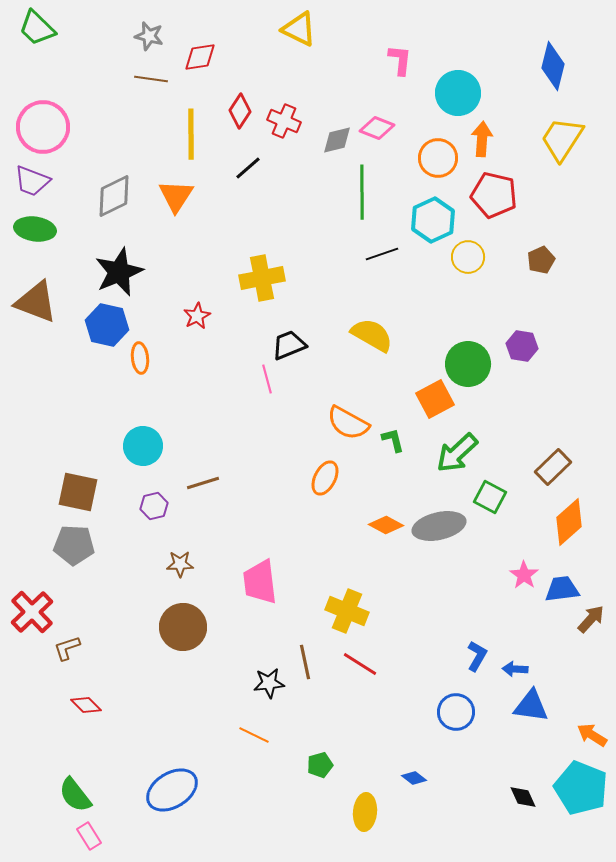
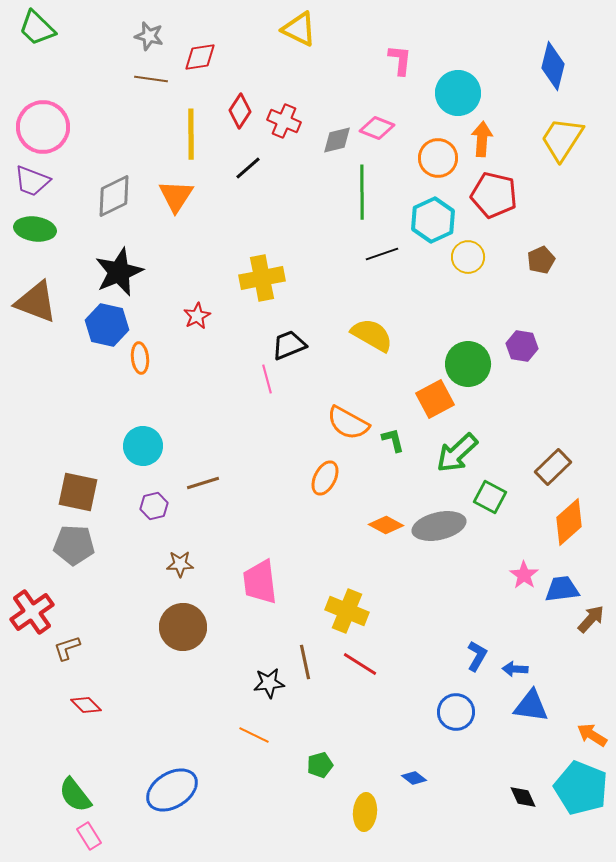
red cross at (32, 612): rotated 9 degrees clockwise
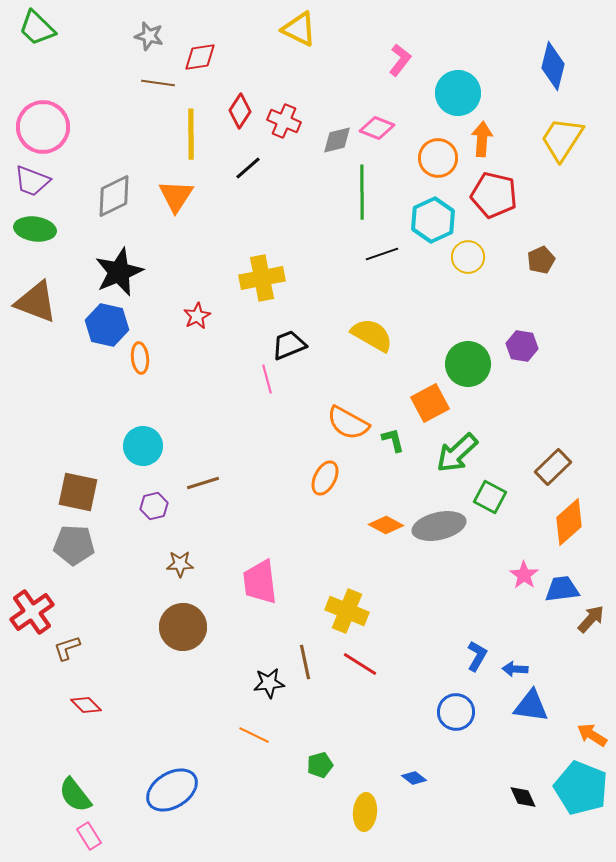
pink L-shape at (400, 60): rotated 32 degrees clockwise
brown line at (151, 79): moved 7 px right, 4 px down
orange square at (435, 399): moved 5 px left, 4 px down
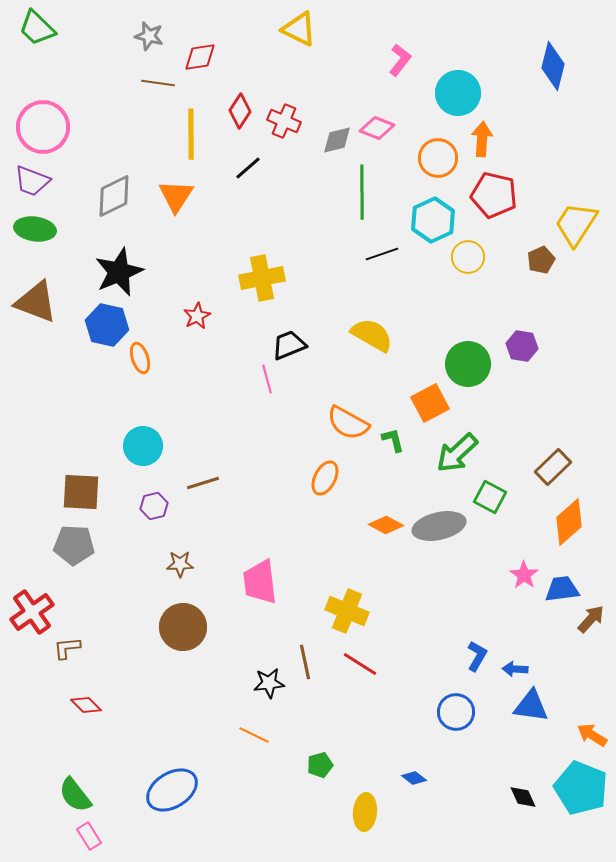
yellow trapezoid at (562, 139): moved 14 px right, 85 px down
orange ellipse at (140, 358): rotated 12 degrees counterclockwise
brown square at (78, 492): moved 3 px right; rotated 9 degrees counterclockwise
brown L-shape at (67, 648): rotated 12 degrees clockwise
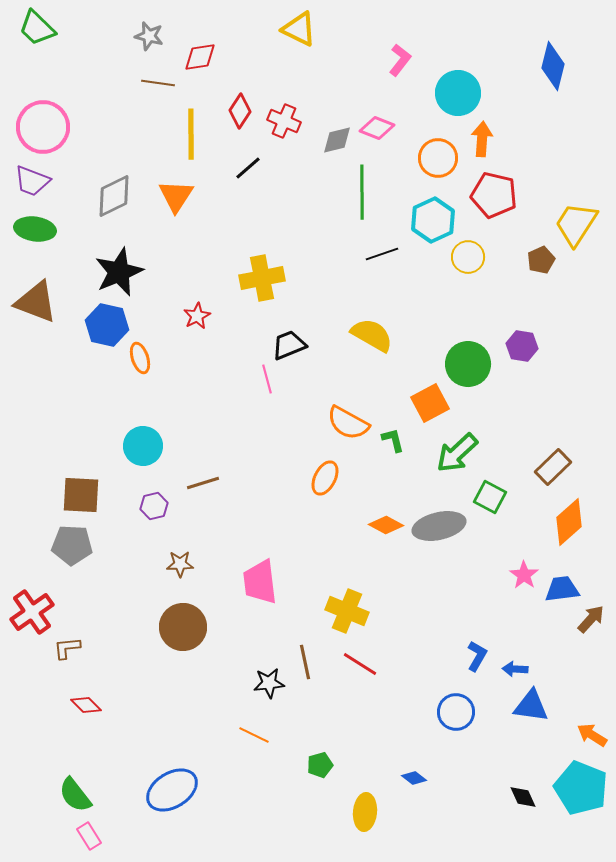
brown square at (81, 492): moved 3 px down
gray pentagon at (74, 545): moved 2 px left
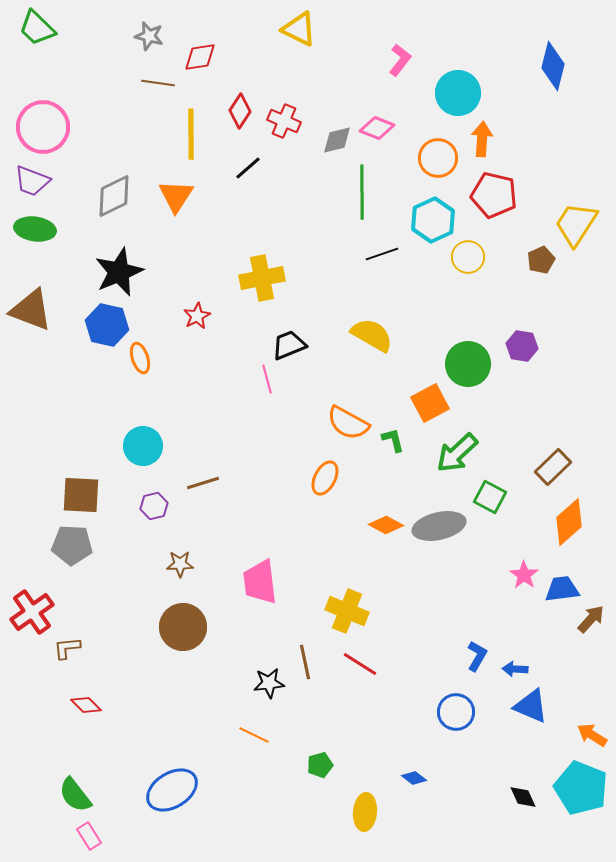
brown triangle at (36, 302): moved 5 px left, 8 px down
blue triangle at (531, 706): rotated 15 degrees clockwise
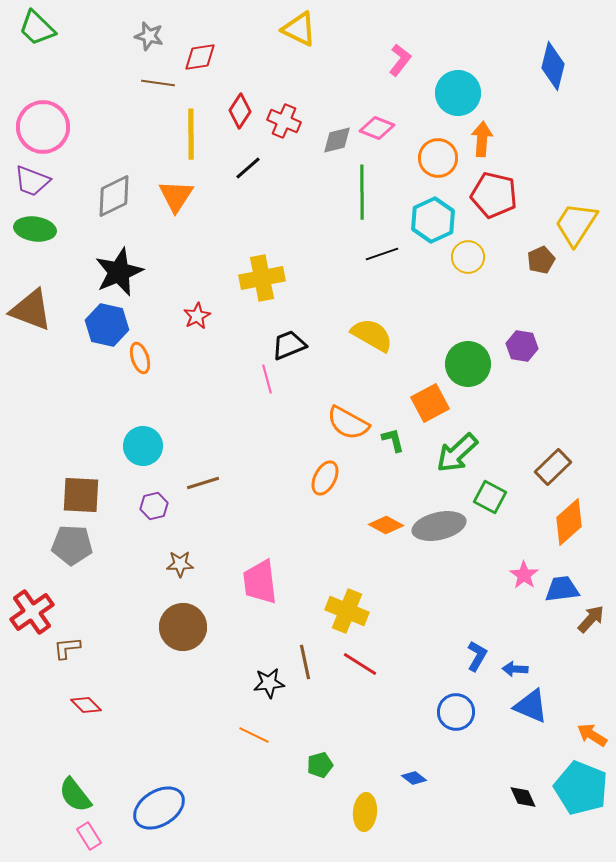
blue ellipse at (172, 790): moved 13 px left, 18 px down
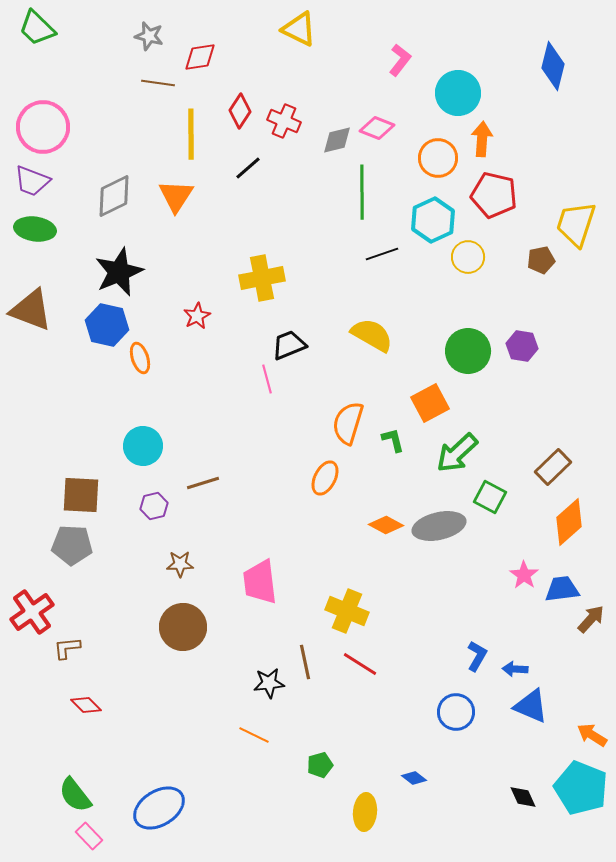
yellow trapezoid at (576, 224): rotated 15 degrees counterclockwise
brown pentagon at (541, 260): rotated 12 degrees clockwise
green circle at (468, 364): moved 13 px up
orange semicircle at (348, 423): rotated 78 degrees clockwise
pink rectangle at (89, 836): rotated 12 degrees counterclockwise
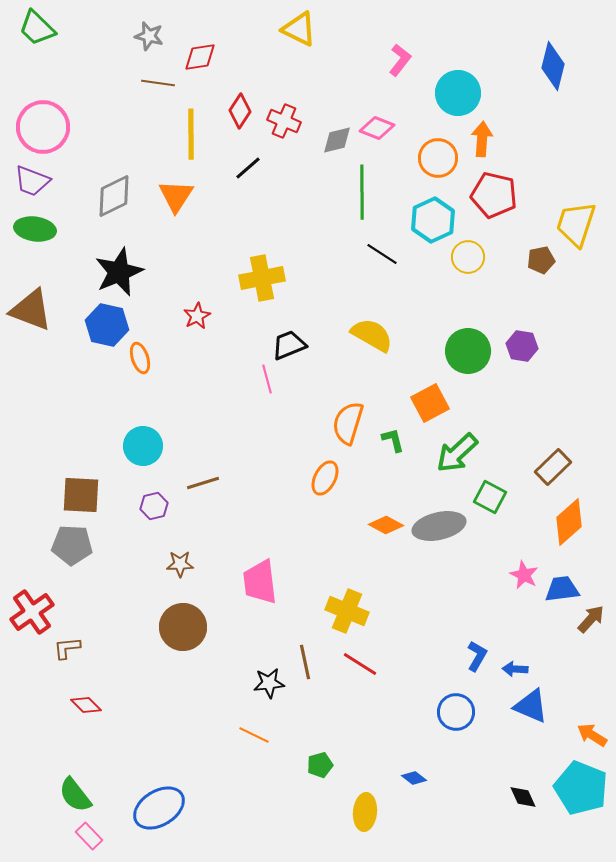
black line at (382, 254): rotated 52 degrees clockwise
pink star at (524, 575): rotated 8 degrees counterclockwise
